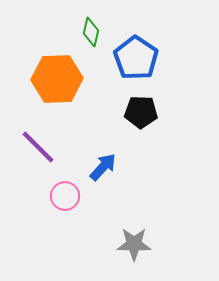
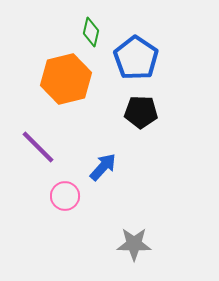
orange hexagon: moved 9 px right; rotated 12 degrees counterclockwise
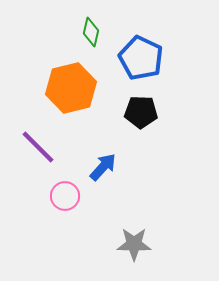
blue pentagon: moved 5 px right; rotated 9 degrees counterclockwise
orange hexagon: moved 5 px right, 9 px down
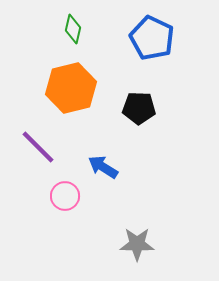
green diamond: moved 18 px left, 3 px up
blue pentagon: moved 11 px right, 20 px up
black pentagon: moved 2 px left, 4 px up
blue arrow: rotated 100 degrees counterclockwise
gray star: moved 3 px right
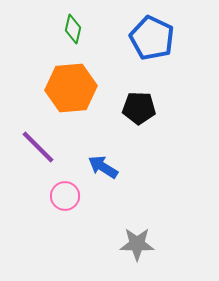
orange hexagon: rotated 9 degrees clockwise
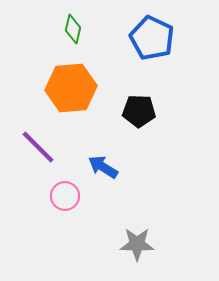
black pentagon: moved 3 px down
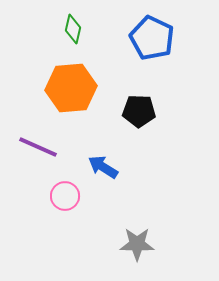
purple line: rotated 21 degrees counterclockwise
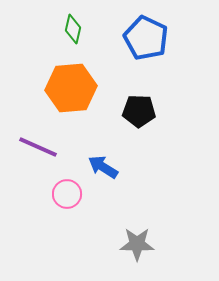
blue pentagon: moved 6 px left
pink circle: moved 2 px right, 2 px up
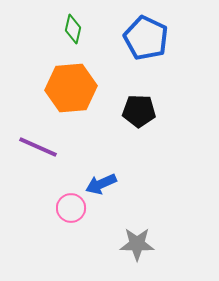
blue arrow: moved 2 px left, 17 px down; rotated 56 degrees counterclockwise
pink circle: moved 4 px right, 14 px down
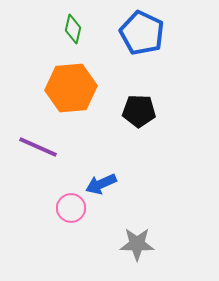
blue pentagon: moved 4 px left, 5 px up
